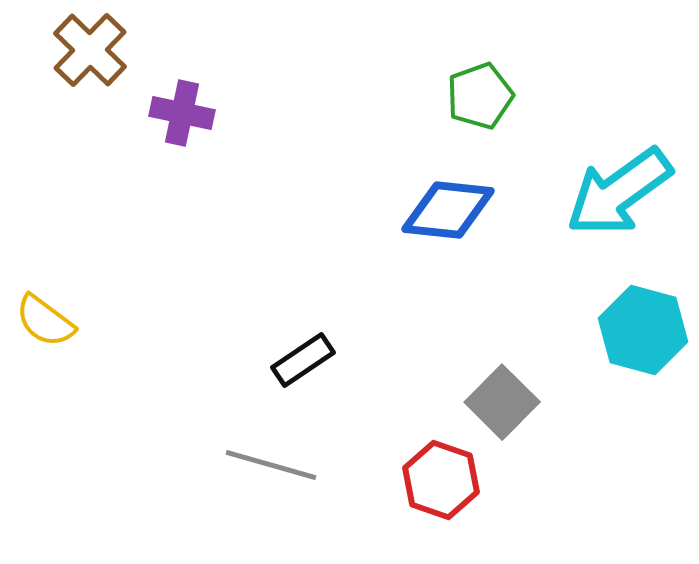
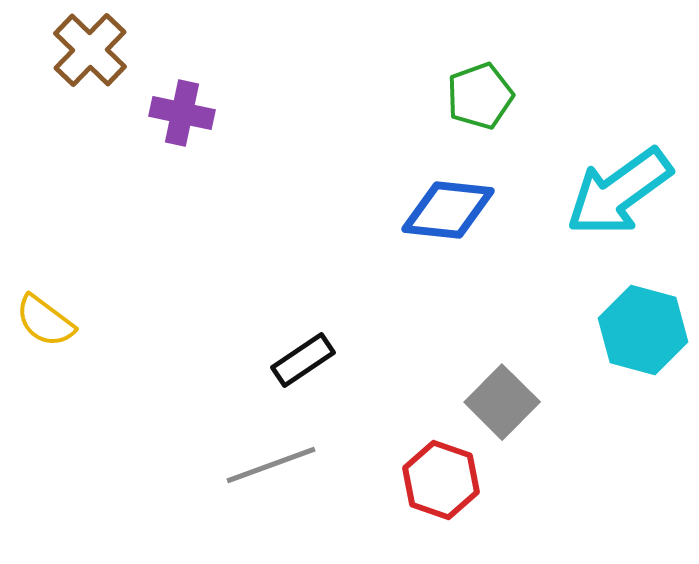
gray line: rotated 36 degrees counterclockwise
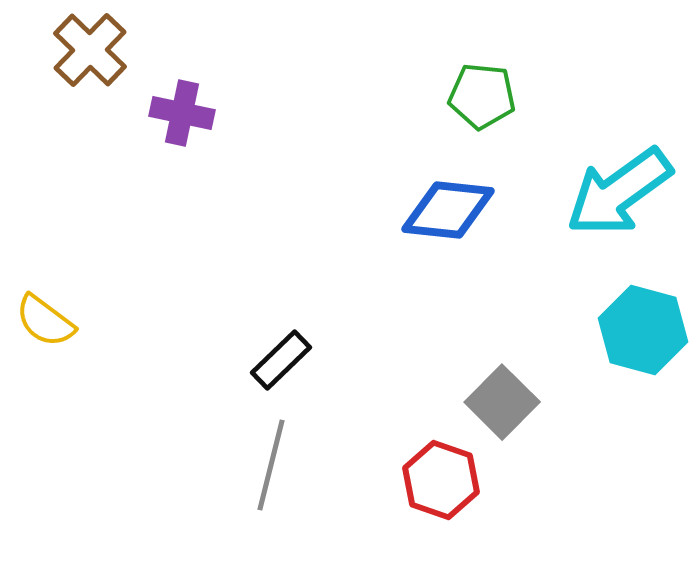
green pentagon: moved 2 px right; rotated 26 degrees clockwise
black rectangle: moved 22 px left; rotated 10 degrees counterclockwise
gray line: rotated 56 degrees counterclockwise
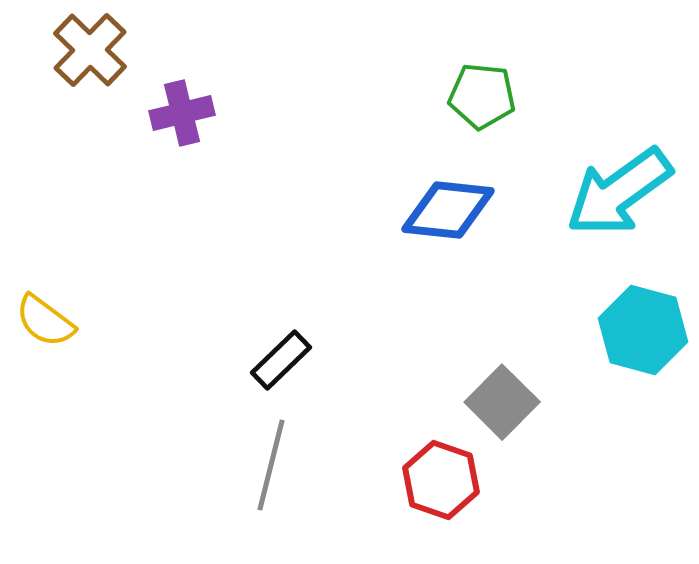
purple cross: rotated 26 degrees counterclockwise
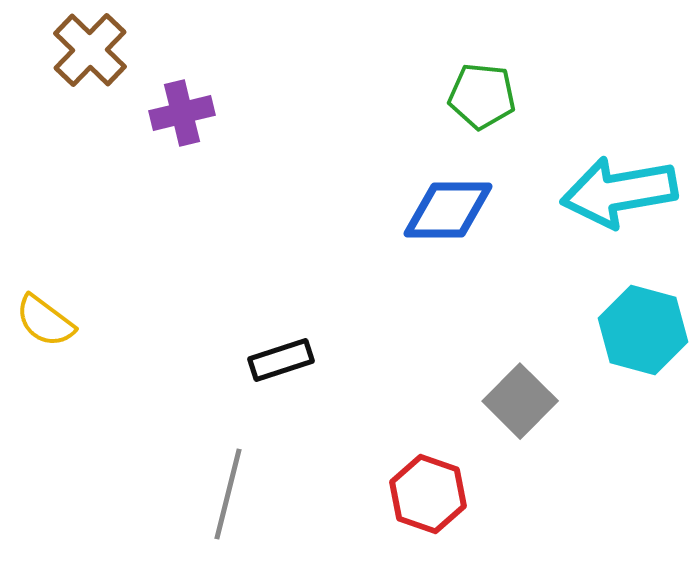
cyan arrow: rotated 26 degrees clockwise
blue diamond: rotated 6 degrees counterclockwise
black rectangle: rotated 26 degrees clockwise
gray square: moved 18 px right, 1 px up
gray line: moved 43 px left, 29 px down
red hexagon: moved 13 px left, 14 px down
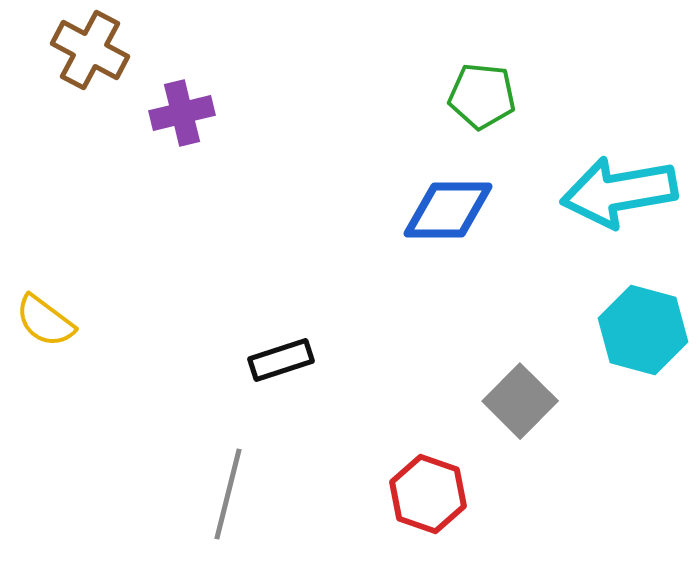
brown cross: rotated 16 degrees counterclockwise
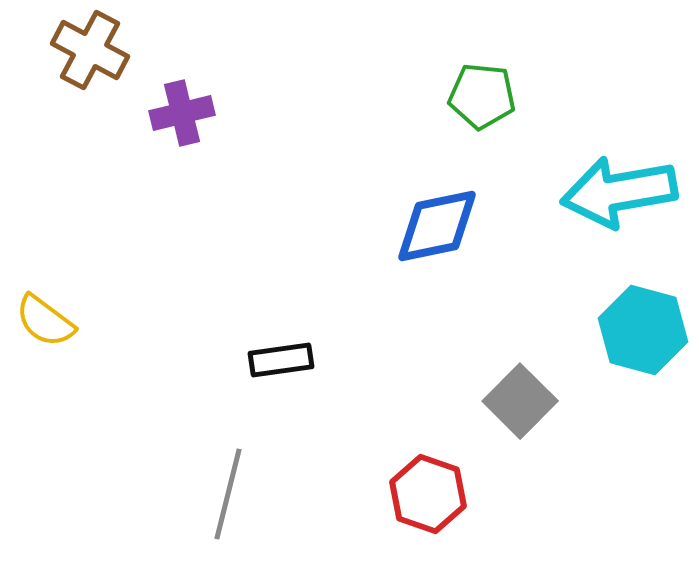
blue diamond: moved 11 px left, 16 px down; rotated 12 degrees counterclockwise
black rectangle: rotated 10 degrees clockwise
